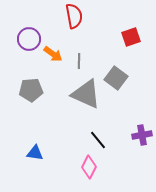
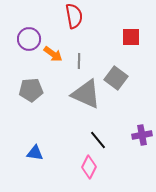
red square: rotated 18 degrees clockwise
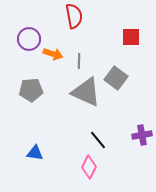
orange arrow: rotated 18 degrees counterclockwise
gray triangle: moved 2 px up
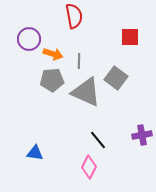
red square: moved 1 px left
gray pentagon: moved 21 px right, 10 px up
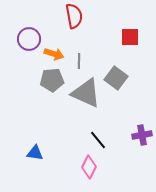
orange arrow: moved 1 px right
gray triangle: moved 1 px down
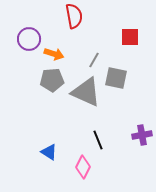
gray line: moved 15 px right, 1 px up; rotated 28 degrees clockwise
gray square: rotated 25 degrees counterclockwise
gray triangle: moved 1 px up
black line: rotated 18 degrees clockwise
blue triangle: moved 14 px right, 1 px up; rotated 24 degrees clockwise
pink diamond: moved 6 px left
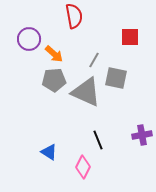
orange arrow: rotated 24 degrees clockwise
gray pentagon: moved 2 px right
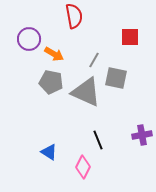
orange arrow: rotated 12 degrees counterclockwise
gray pentagon: moved 3 px left, 2 px down; rotated 15 degrees clockwise
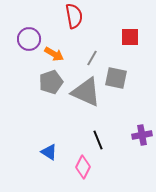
gray line: moved 2 px left, 2 px up
gray pentagon: rotated 30 degrees counterclockwise
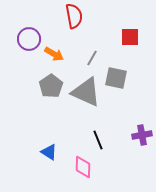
gray pentagon: moved 4 px down; rotated 15 degrees counterclockwise
pink diamond: rotated 25 degrees counterclockwise
